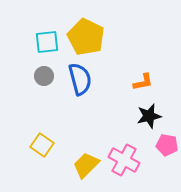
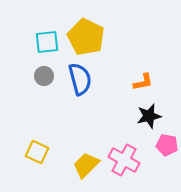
yellow square: moved 5 px left, 7 px down; rotated 10 degrees counterclockwise
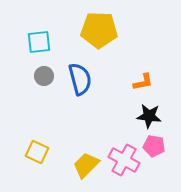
yellow pentagon: moved 13 px right, 7 px up; rotated 24 degrees counterclockwise
cyan square: moved 8 px left
black star: rotated 20 degrees clockwise
pink pentagon: moved 13 px left, 1 px down
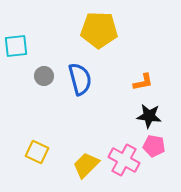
cyan square: moved 23 px left, 4 px down
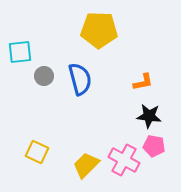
cyan square: moved 4 px right, 6 px down
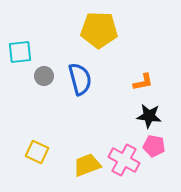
yellow trapezoid: moved 1 px right; rotated 24 degrees clockwise
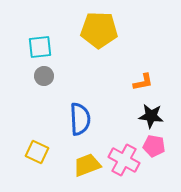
cyan square: moved 20 px right, 5 px up
blue semicircle: moved 40 px down; rotated 12 degrees clockwise
black star: moved 2 px right
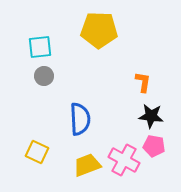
orange L-shape: rotated 70 degrees counterclockwise
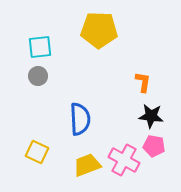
gray circle: moved 6 px left
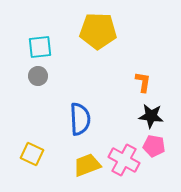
yellow pentagon: moved 1 px left, 1 px down
yellow square: moved 5 px left, 2 px down
